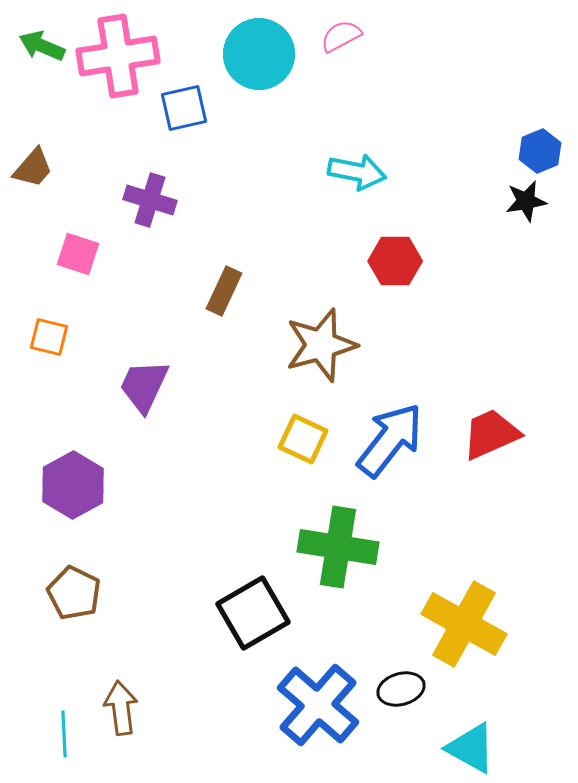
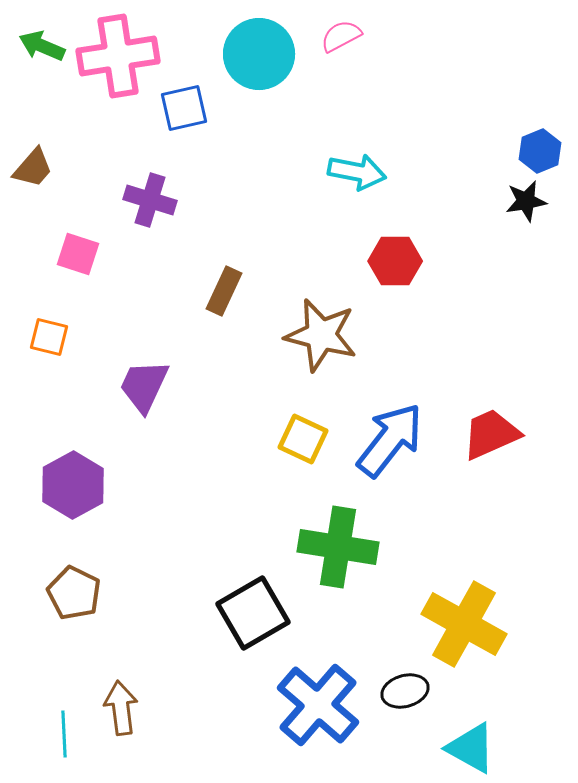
brown star: moved 10 px up; rotated 30 degrees clockwise
black ellipse: moved 4 px right, 2 px down
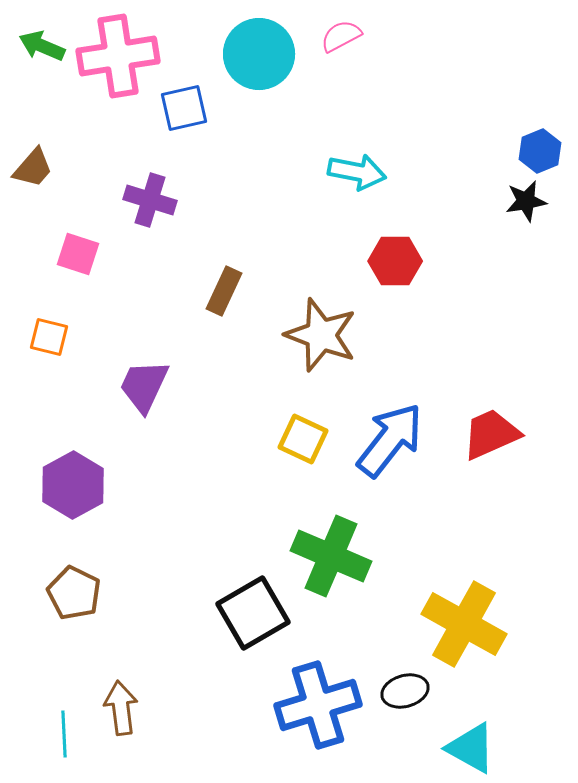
brown star: rotated 6 degrees clockwise
green cross: moved 7 px left, 9 px down; rotated 14 degrees clockwise
blue cross: rotated 32 degrees clockwise
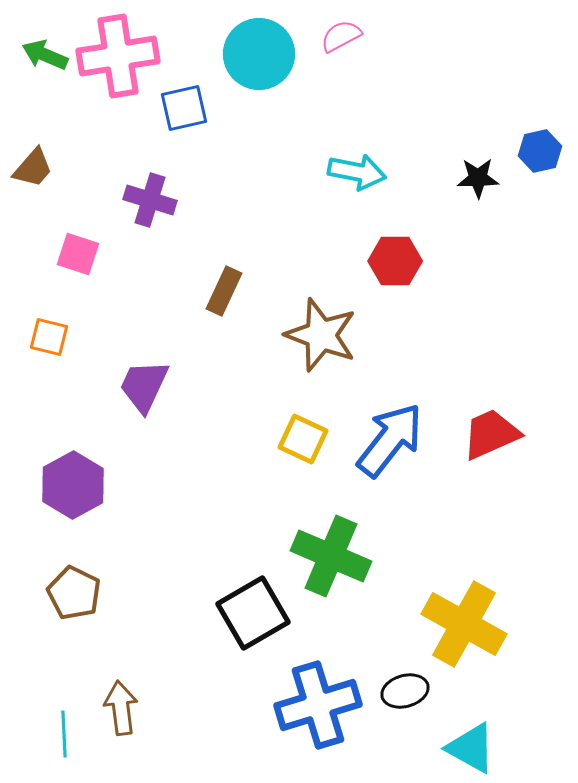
green arrow: moved 3 px right, 9 px down
blue hexagon: rotated 9 degrees clockwise
black star: moved 48 px left, 23 px up; rotated 9 degrees clockwise
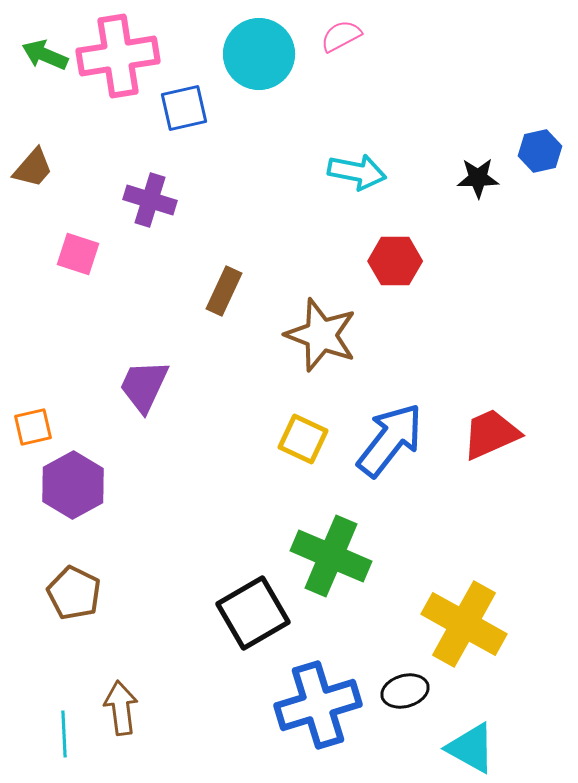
orange square: moved 16 px left, 90 px down; rotated 27 degrees counterclockwise
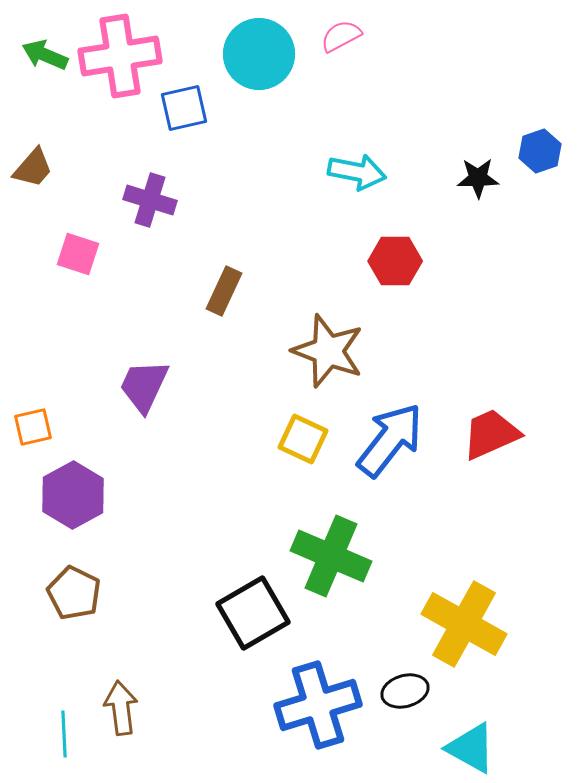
pink cross: moved 2 px right
blue hexagon: rotated 6 degrees counterclockwise
brown star: moved 7 px right, 16 px down
purple hexagon: moved 10 px down
